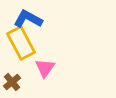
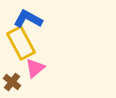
pink triangle: moved 10 px left; rotated 15 degrees clockwise
brown cross: rotated 12 degrees counterclockwise
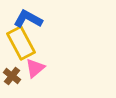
brown cross: moved 6 px up
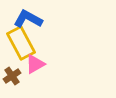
pink triangle: moved 4 px up; rotated 10 degrees clockwise
brown cross: rotated 18 degrees clockwise
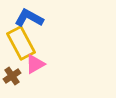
blue L-shape: moved 1 px right, 1 px up
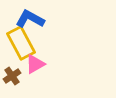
blue L-shape: moved 1 px right, 1 px down
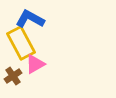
brown cross: moved 1 px right
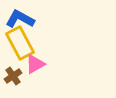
blue L-shape: moved 10 px left
yellow rectangle: moved 1 px left
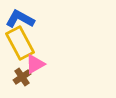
brown cross: moved 9 px right, 1 px down
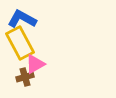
blue L-shape: moved 2 px right
brown cross: moved 3 px right; rotated 18 degrees clockwise
